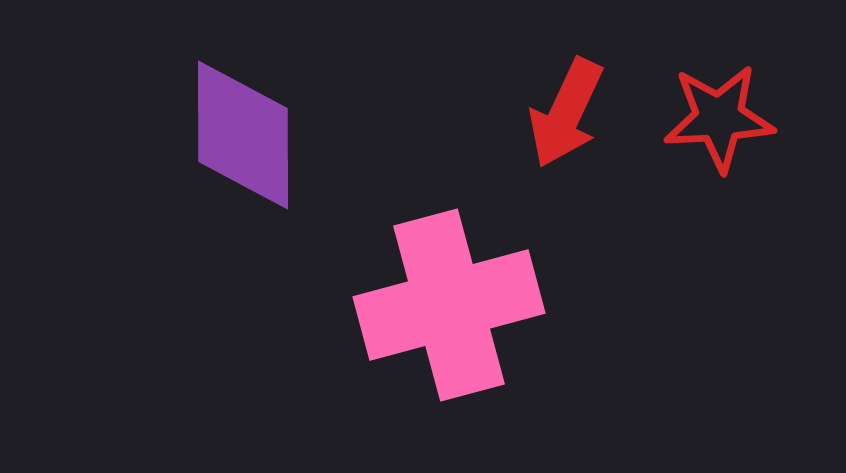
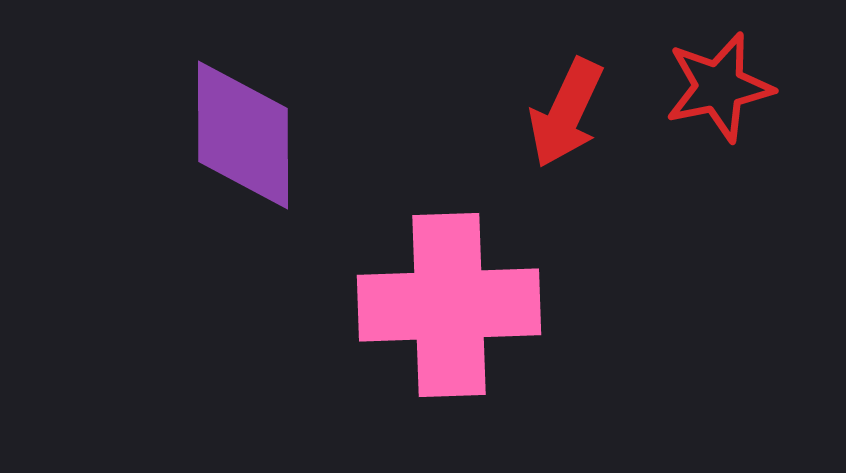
red star: moved 31 px up; rotated 9 degrees counterclockwise
pink cross: rotated 13 degrees clockwise
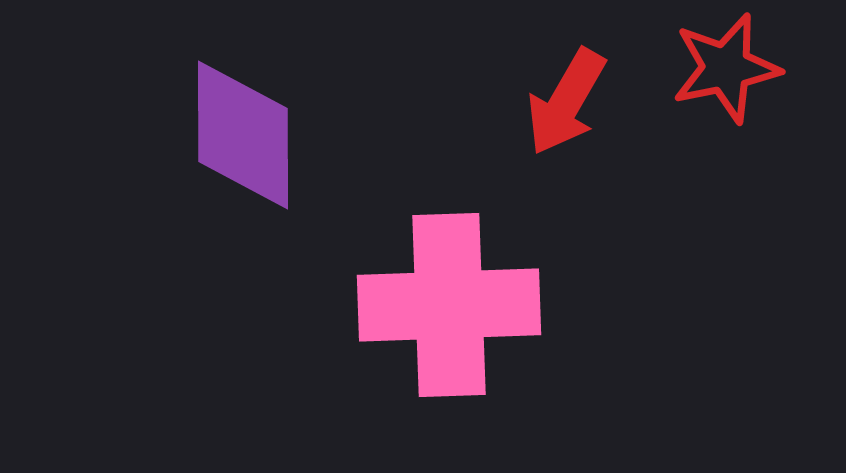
red star: moved 7 px right, 19 px up
red arrow: moved 11 px up; rotated 5 degrees clockwise
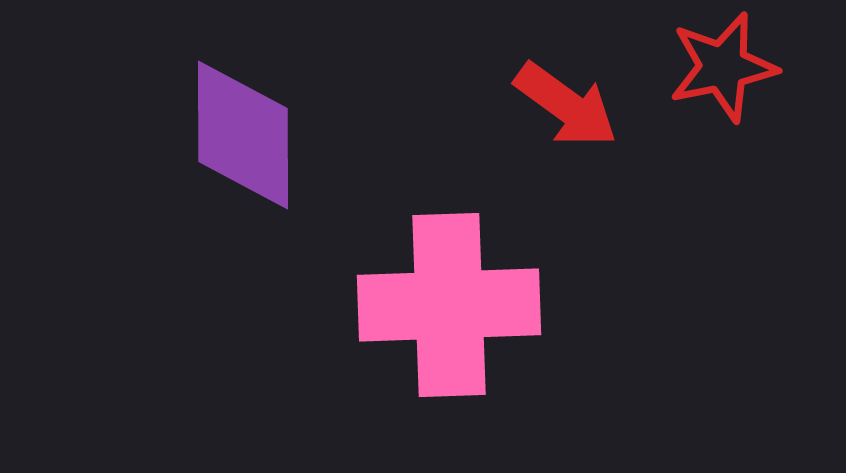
red star: moved 3 px left, 1 px up
red arrow: moved 3 px down; rotated 84 degrees counterclockwise
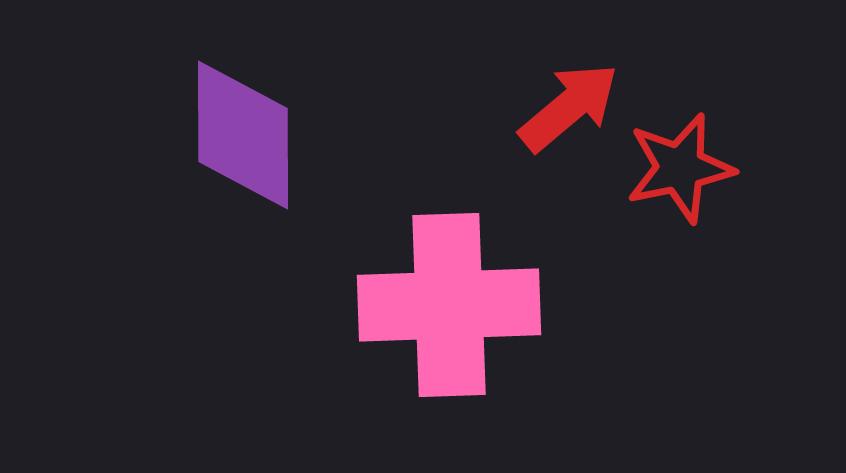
red star: moved 43 px left, 101 px down
red arrow: moved 3 px right, 2 px down; rotated 76 degrees counterclockwise
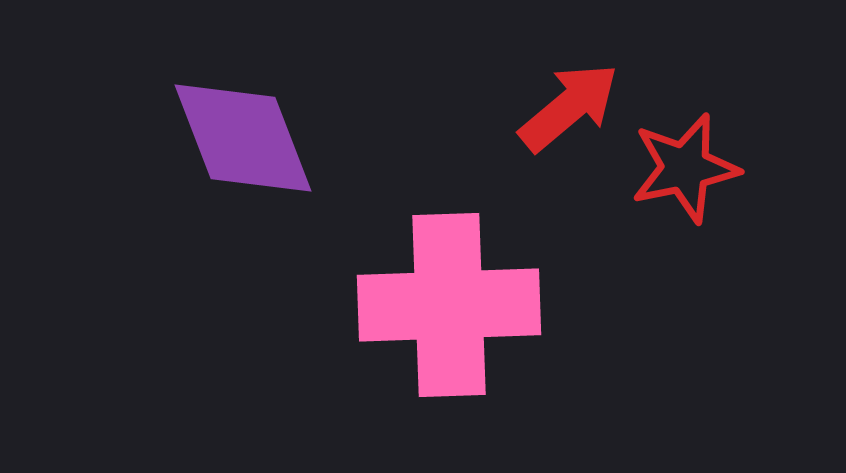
purple diamond: moved 3 px down; rotated 21 degrees counterclockwise
red star: moved 5 px right
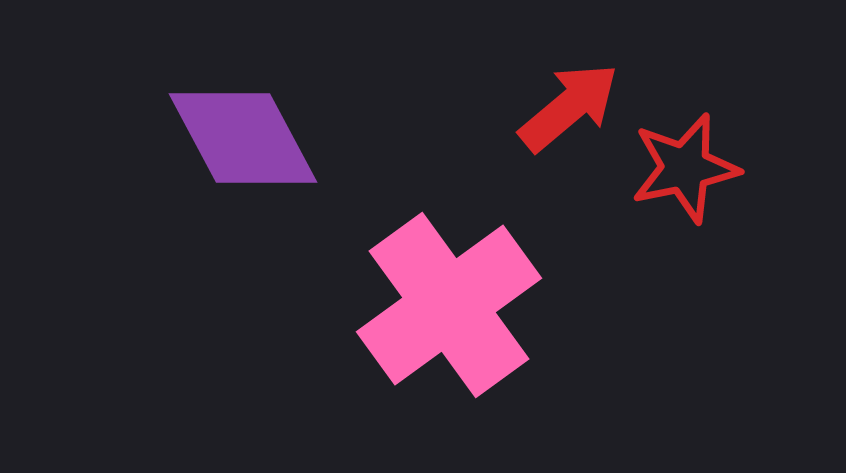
purple diamond: rotated 7 degrees counterclockwise
pink cross: rotated 34 degrees counterclockwise
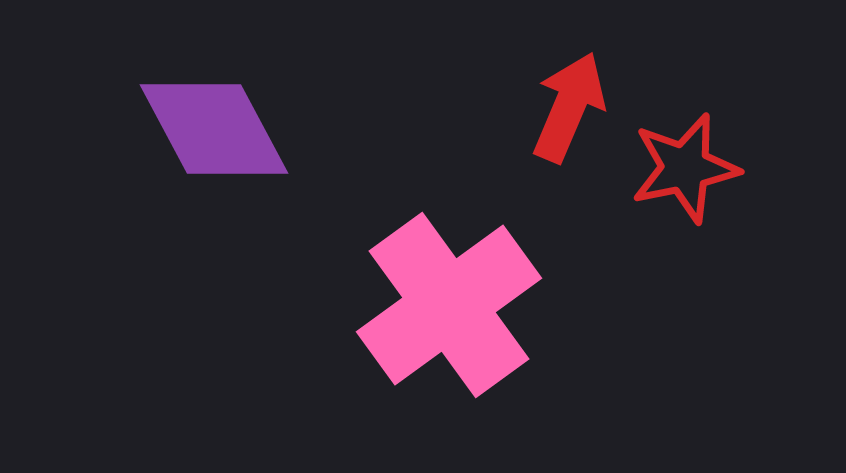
red arrow: rotated 27 degrees counterclockwise
purple diamond: moved 29 px left, 9 px up
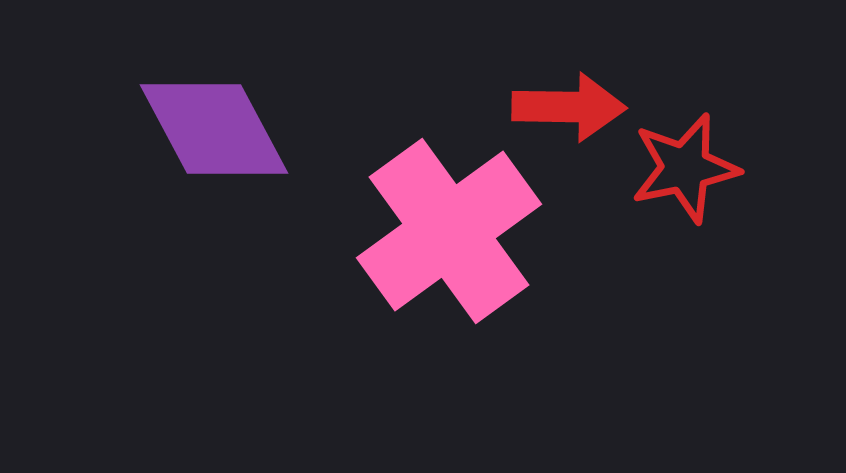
red arrow: rotated 68 degrees clockwise
pink cross: moved 74 px up
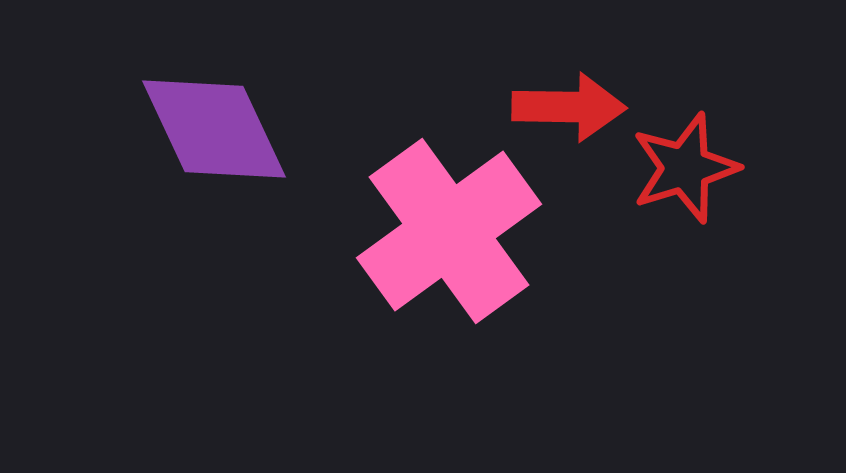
purple diamond: rotated 3 degrees clockwise
red star: rotated 5 degrees counterclockwise
